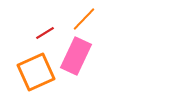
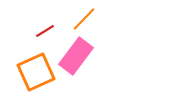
red line: moved 2 px up
pink rectangle: rotated 12 degrees clockwise
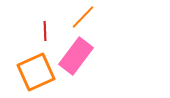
orange line: moved 1 px left, 2 px up
red line: rotated 60 degrees counterclockwise
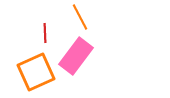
orange line: moved 3 px left; rotated 72 degrees counterclockwise
red line: moved 2 px down
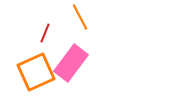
red line: rotated 24 degrees clockwise
pink rectangle: moved 5 px left, 7 px down
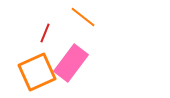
orange line: moved 3 px right; rotated 24 degrees counterclockwise
orange square: moved 1 px right
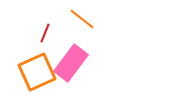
orange line: moved 1 px left, 2 px down
